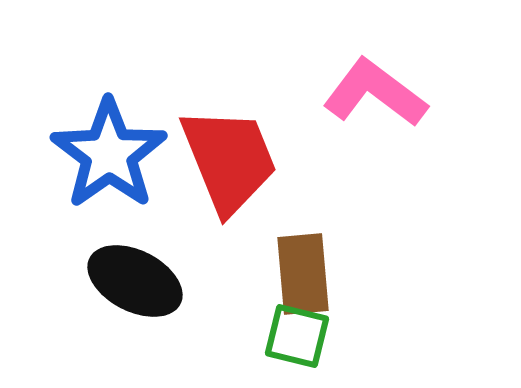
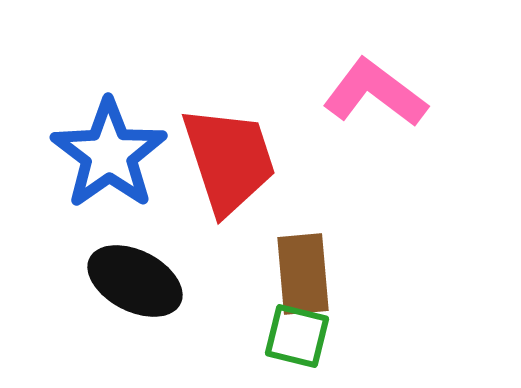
red trapezoid: rotated 4 degrees clockwise
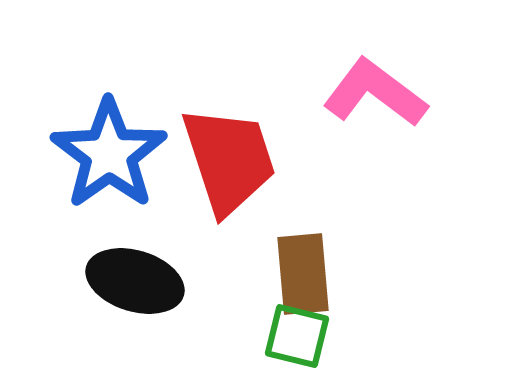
black ellipse: rotated 10 degrees counterclockwise
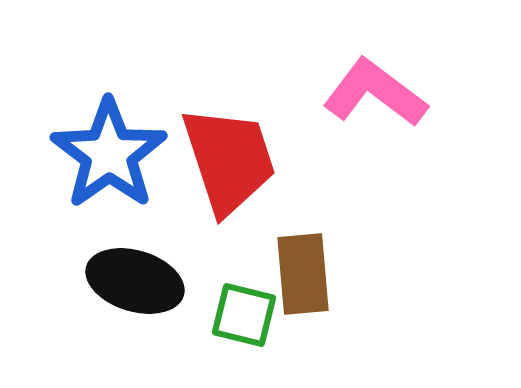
green square: moved 53 px left, 21 px up
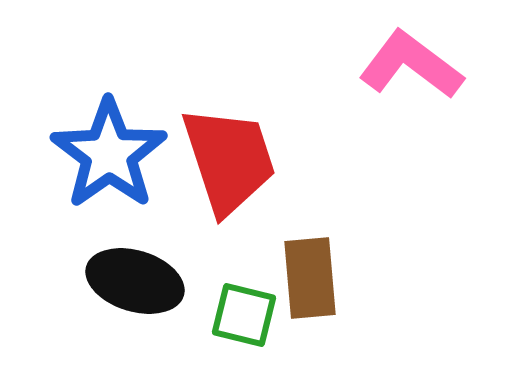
pink L-shape: moved 36 px right, 28 px up
brown rectangle: moved 7 px right, 4 px down
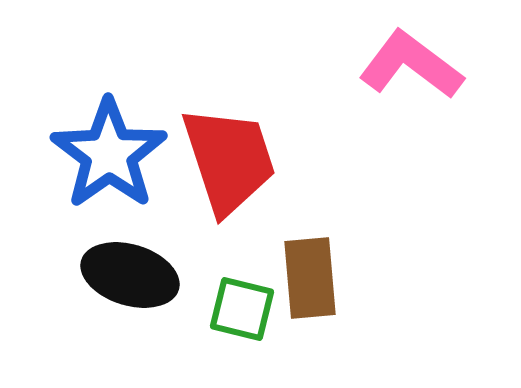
black ellipse: moved 5 px left, 6 px up
green square: moved 2 px left, 6 px up
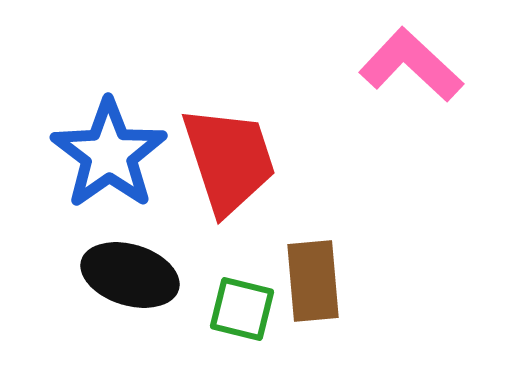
pink L-shape: rotated 6 degrees clockwise
brown rectangle: moved 3 px right, 3 px down
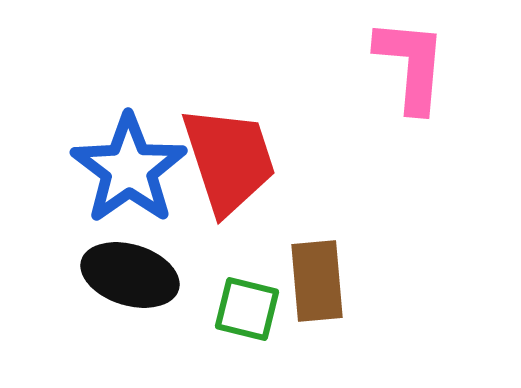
pink L-shape: rotated 52 degrees clockwise
blue star: moved 20 px right, 15 px down
brown rectangle: moved 4 px right
green square: moved 5 px right
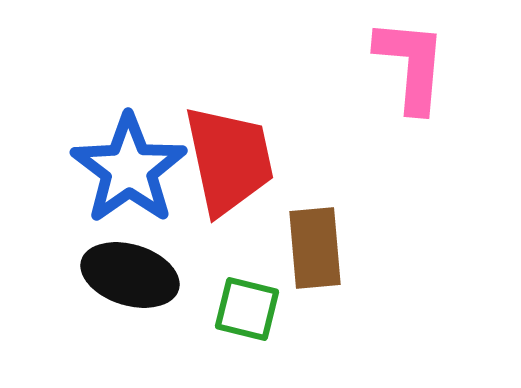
red trapezoid: rotated 6 degrees clockwise
brown rectangle: moved 2 px left, 33 px up
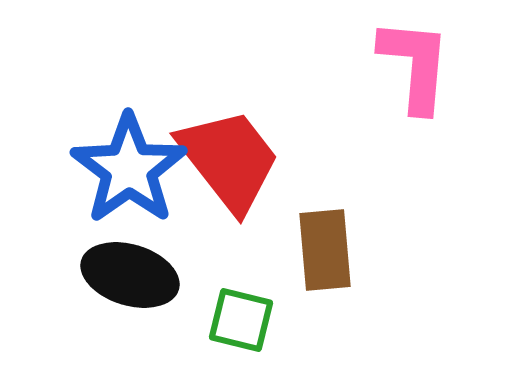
pink L-shape: moved 4 px right
red trapezoid: rotated 26 degrees counterclockwise
brown rectangle: moved 10 px right, 2 px down
green square: moved 6 px left, 11 px down
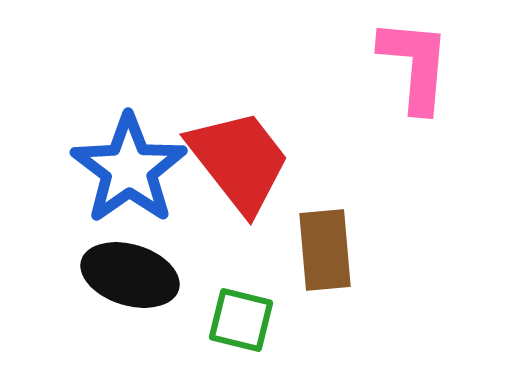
red trapezoid: moved 10 px right, 1 px down
